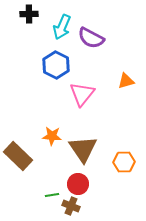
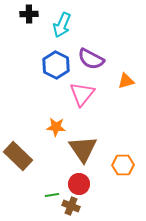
cyan arrow: moved 2 px up
purple semicircle: moved 21 px down
orange star: moved 4 px right, 9 px up
orange hexagon: moved 1 px left, 3 px down
red circle: moved 1 px right
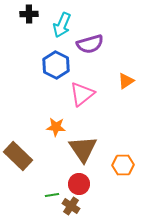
purple semicircle: moved 1 px left, 15 px up; rotated 44 degrees counterclockwise
orange triangle: rotated 18 degrees counterclockwise
pink triangle: rotated 12 degrees clockwise
brown cross: rotated 12 degrees clockwise
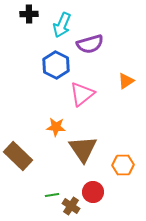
red circle: moved 14 px right, 8 px down
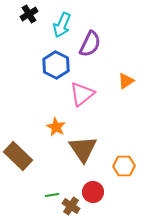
black cross: rotated 30 degrees counterclockwise
purple semicircle: rotated 48 degrees counterclockwise
orange star: rotated 24 degrees clockwise
orange hexagon: moved 1 px right, 1 px down
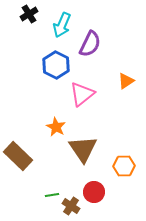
red circle: moved 1 px right
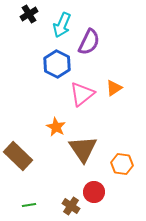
purple semicircle: moved 1 px left, 2 px up
blue hexagon: moved 1 px right, 1 px up
orange triangle: moved 12 px left, 7 px down
orange hexagon: moved 2 px left, 2 px up; rotated 10 degrees clockwise
green line: moved 23 px left, 10 px down
